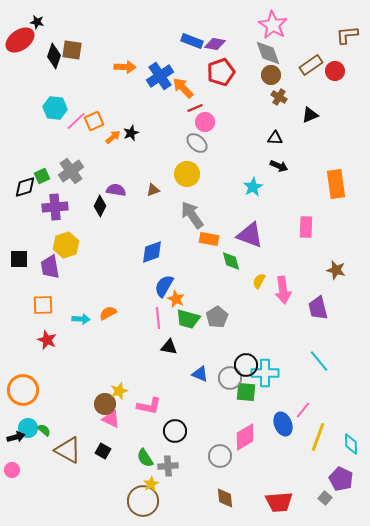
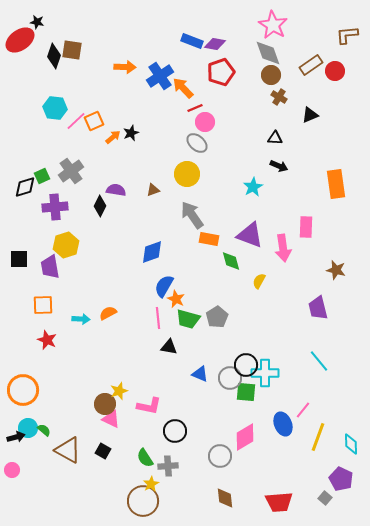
pink arrow at (283, 290): moved 42 px up
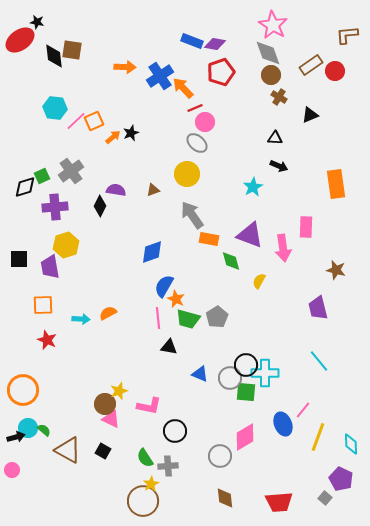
black diamond at (54, 56): rotated 25 degrees counterclockwise
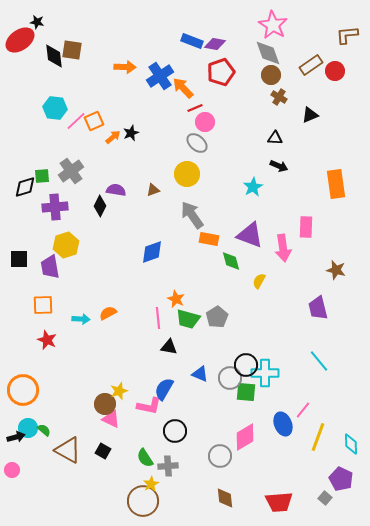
green square at (42, 176): rotated 21 degrees clockwise
blue semicircle at (164, 286): moved 103 px down
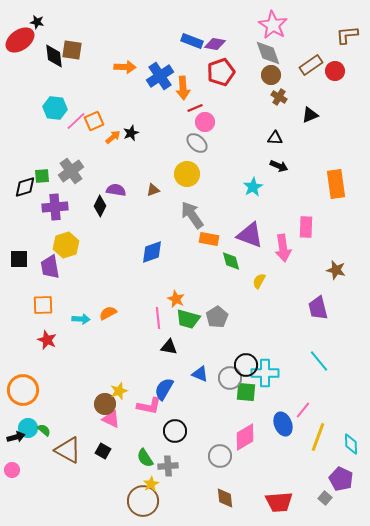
orange arrow at (183, 88): rotated 140 degrees counterclockwise
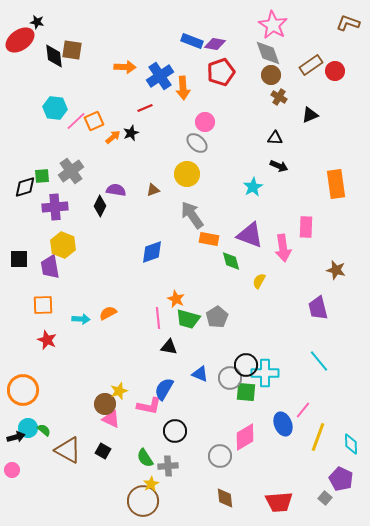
brown L-shape at (347, 35): moved 1 px right, 12 px up; rotated 25 degrees clockwise
red line at (195, 108): moved 50 px left
yellow hexagon at (66, 245): moved 3 px left; rotated 20 degrees counterclockwise
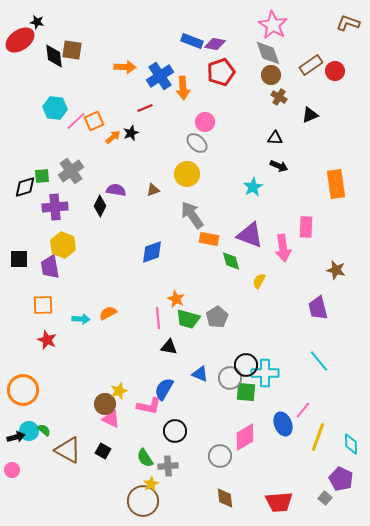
cyan circle at (28, 428): moved 1 px right, 3 px down
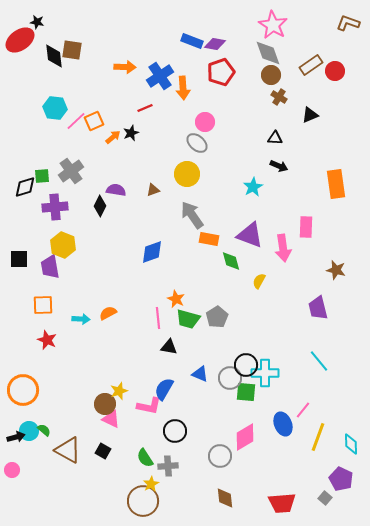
red trapezoid at (279, 502): moved 3 px right, 1 px down
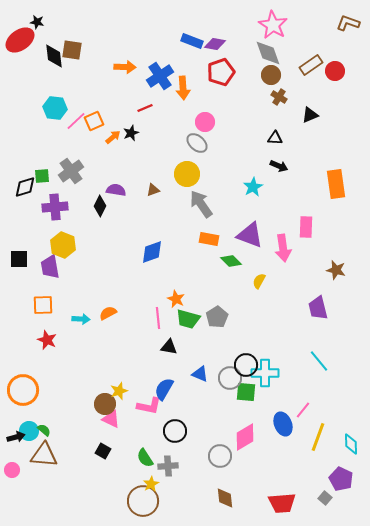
gray arrow at (192, 215): moved 9 px right, 11 px up
green diamond at (231, 261): rotated 30 degrees counterclockwise
brown triangle at (68, 450): moved 24 px left, 5 px down; rotated 24 degrees counterclockwise
